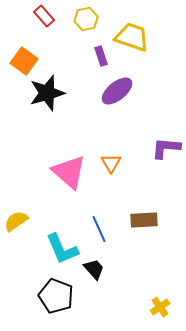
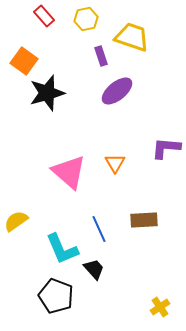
orange triangle: moved 4 px right
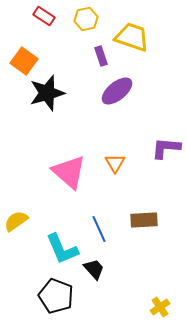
red rectangle: rotated 15 degrees counterclockwise
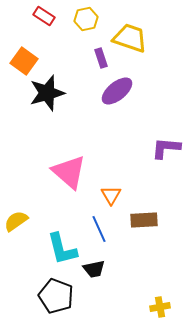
yellow trapezoid: moved 2 px left, 1 px down
purple rectangle: moved 2 px down
orange triangle: moved 4 px left, 32 px down
cyan L-shape: rotated 9 degrees clockwise
black trapezoid: rotated 120 degrees clockwise
yellow cross: rotated 24 degrees clockwise
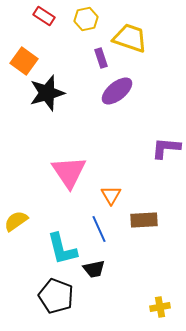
pink triangle: rotated 15 degrees clockwise
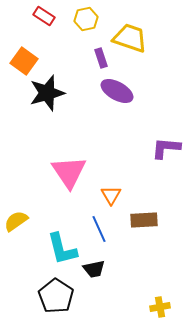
purple ellipse: rotated 68 degrees clockwise
black pentagon: rotated 12 degrees clockwise
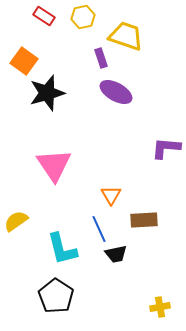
yellow hexagon: moved 3 px left, 2 px up
yellow trapezoid: moved 4 px left, 2 px up
purple ellipse: moved 1 px left, 1 px down
pink triangle: moved 15 px left, 7 px up
black trapezoid: moved 22 px right, 15 px up
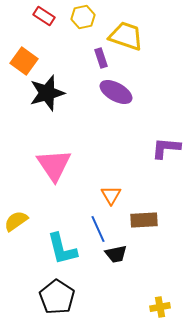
blue line: moved 1 px left
black pentagon: moved 1 px right, 1 px down
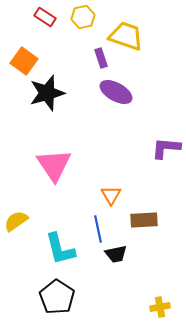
red rectangle: moved 1 px right, 1 px down
blue line: rotated 12 degrees clockwise
cyan L-shape: moved 2 px left
